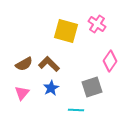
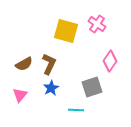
brown L-shape: rotated 70 degrees clockwise
pink triangle: moved 2 px left, 2 px down
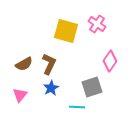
cyan line: moved 1 px right, 3 px up
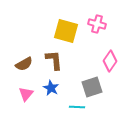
pink cross: rotated 18 degrees counterclockwise
brown L-shape: moved 5 px right, 4 px up; rotated 30 degrees counterclockwise
blue star: rotated 14 degrees counterclockwise
pink triangle: moved 6 px right, 1 px up
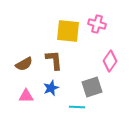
yellow square: moved 2 px right; rotated 10 degrees counterclockwise
blue star: rotated 21 degrees clockwise
pink triangle: moved 2 px down; rotated 49 degrees clockwise
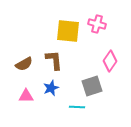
gray square: moved 1 px up
